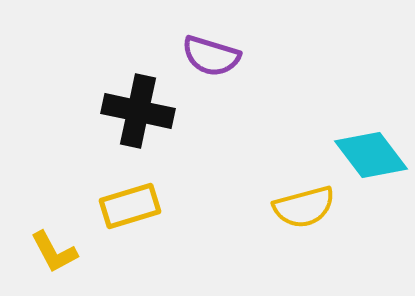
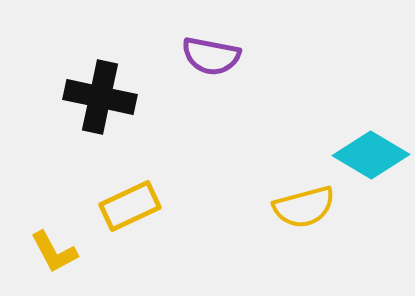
purple semicircle: rotated 6 degrees counterclockwise
black cross: moved 38 px left, 14 px up
cyan diamond: rotated 22 degrees counterclockwise
yellow rectangle: rotated 8 degrees counterclockwise
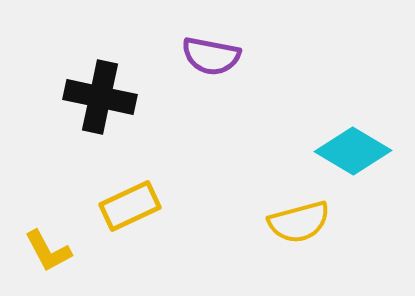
cyan diamond: moved 18 px left, 4 px up
yellow semicircle: moved 5 px left, 15 px down
yellow L-shape: moved 6 px left, 1 px up
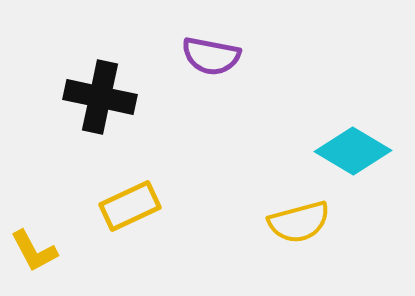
yellow L-shape: moved 14 px left
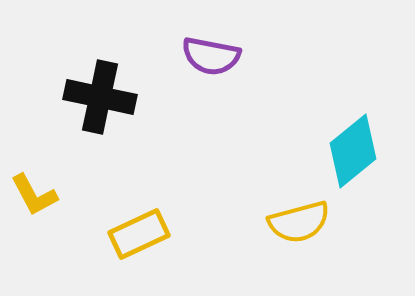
cyan diamond: rotated 70 degrees counterclockwise
yellow rectangle: moved 9 px right, 28 px down
yellow L-shape: moved 56 px up
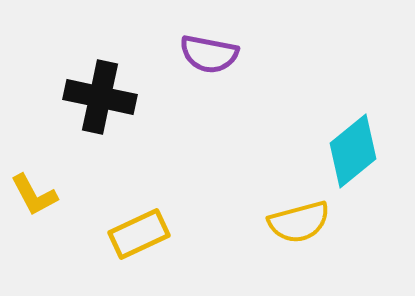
purple semicircle: moved 2 px left, 2 px up
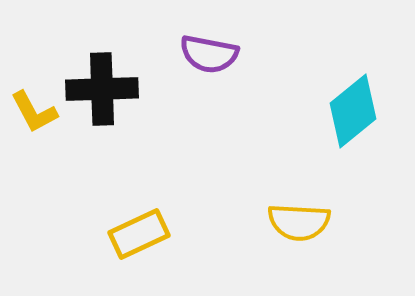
black cross: moved 2 px right, 8 px up; rotated 14 degrees counterclockwise
cyan diamond: moved 40 px up
yellow L-shape: moved 83 px up
yellow semicircle: rotated 18 degrees clockwise
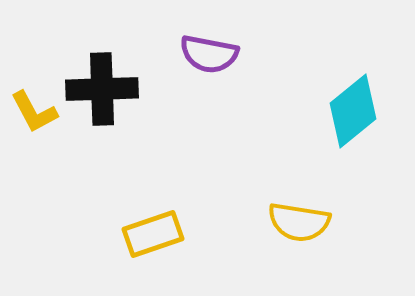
yellow semicircle: rotated 6 degrees clockwise
yellow rectangle: moved 14 px right; rotated 6 degrees clockwise
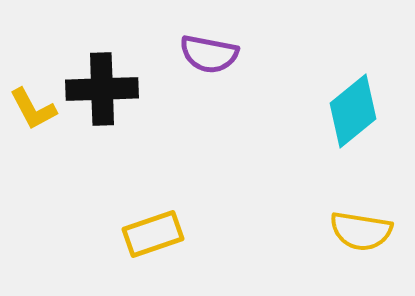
yellow L-shape: moved 1 px left, 3 px up
yellow semicircle: moved 62 px right, 9 px down
